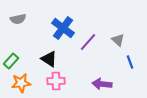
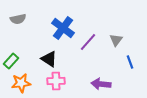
gray triangle: moved 2 px left; rotated 24 degrees clockwise
purple arrow: moved 1 px left
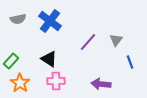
blue cross: moved 13 px left, 7 px up
orange star: moved 1 px left; rotated 30 degrees counterclockwise
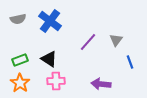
green rectangle: moved 9 px right, 1 px up; rotated 28 degrees clockwise
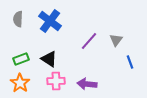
gray semicircle: rotated 105 degrees clockwise
purple line: moved 1 px right, 1 px up
green rectangle: moved 1 px right, 1 px up
purple arrow: moved 14 px left
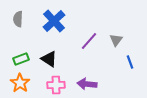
blue cross: moved 4 px right; rotated 10 degrees clockwise
pink cross: moved 4 px down
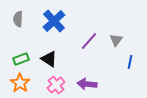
blue line: rotated 32 degrees clockwise
pink cross: rotated 36 degrees counterclockwise
